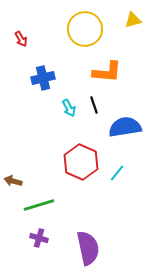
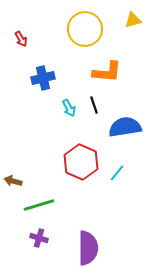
purple semicircle: rotated 12 degrees clockwise
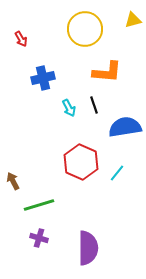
brown arrow: rotated 48 degrees clockwise
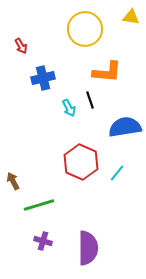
yellow triangle: moved 2 px left, 3 px up; rotated 24 degrees clockwise
red arrow: moved 7 px down
black line: moved 4 px left, 5 px up
purple cross: moved 4 px right, 3 px down
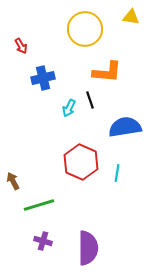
cyan arrow: rotated 54 degrees clockwise
cyan line: rotated 30 degrees counterclockwise
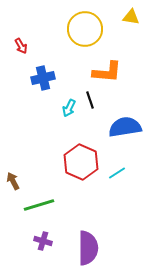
cyan line: rotated 48 degrees clockwise
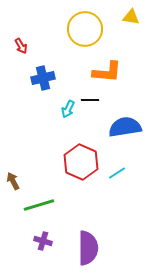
black line: rotated 72 degrees counterclockwise
cyan arrow: moved 1 px left, 1 px down
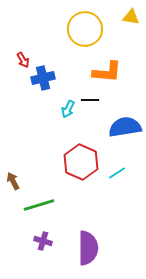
red arrow: moved 2 px right, 14 px down
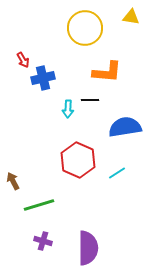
yellow circle: moved 1 px up
cyan arrow: rotated 24 degrees counterclockwise
red hexagon: moved 3 px left, 2 px up
